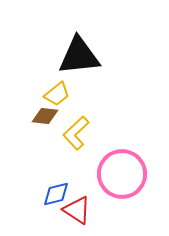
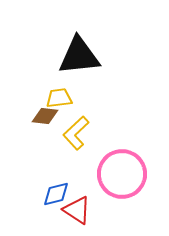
yellow trapezoid: moved 2 px right, 4 px down; rotated 148 degrees counterclockwise
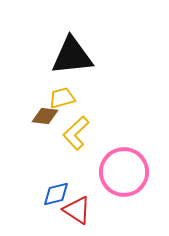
black triangle: moved 7 px left
yellow trapezoid: moved 3 px right; rotated 8 degrees counterclockwise
pink circle: moved 2 px right, 2 px up
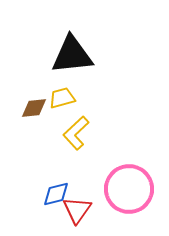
black triangle: moved 1 px up
brown diamond: moved 11 px left, 8 px up; rotated 12 degrees counterclockwise
pink circle: moved 5 px right, 17 px down
red triangle: rotated 32 degrees clockwise
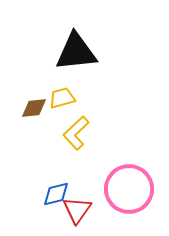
black triangle: moved 4 px right, 3 px up
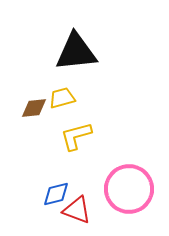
yellow L-shape: moved 3 px down; rotated 28 degrees clockwise
red triangle: rotated 44 degrees counterclockwise
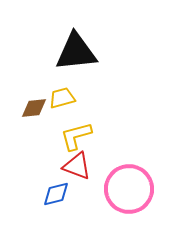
red triangle: moved 44 px up
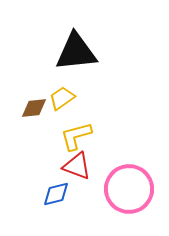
yellow trapezoid: rotated 20 degrees counterclockwise
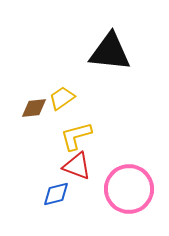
black triangle: moved 34 px right; rotated 12 degrees clockwise
